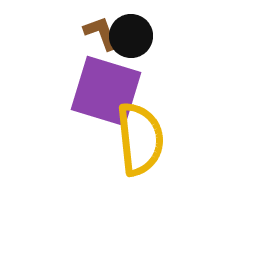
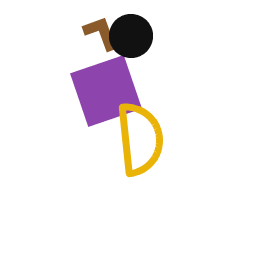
purple square: rotated 36 degrees counterclockwise
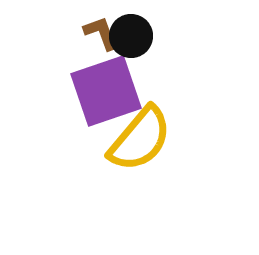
yellow semicircle: rotated 46 degrees clockwise
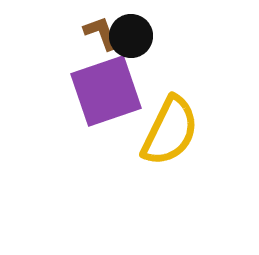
yellow semicircle: moved 30 px right, 8 px up; rotated 14 degrees counterclockwise
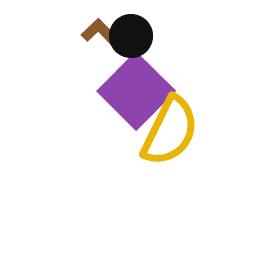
brown L-shape: rotated 24 degrees counterclockwise
purple square: moved 30 px right; rotated 26 degrees counterclockwise
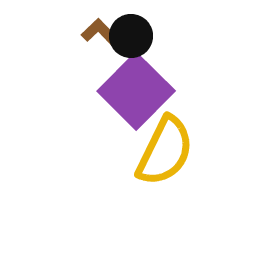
yellow semicircle: moved 5 px left, 20 px down
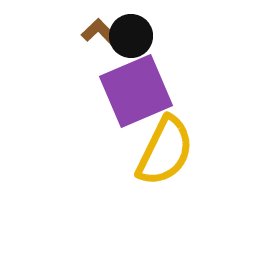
purple square: rotated 22 degrees clockwise
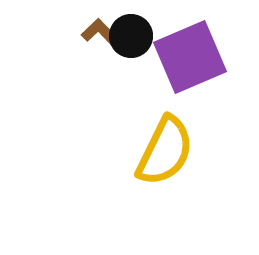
purple square: moved 54 px right, 34 px up
